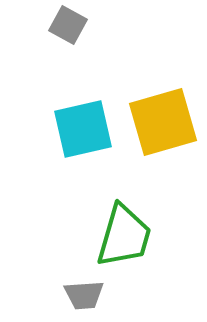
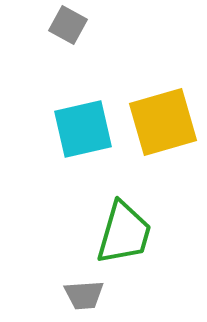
green trapezoid: moved 3 px up
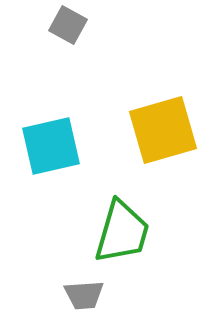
yellow square: moved 8 px down
cyan square: moved 32 px left, 17 px down
green trapezoid: moved 2 px left, 1 px up
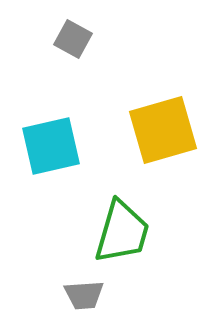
gray square: moved 5 px right, 14 px down
